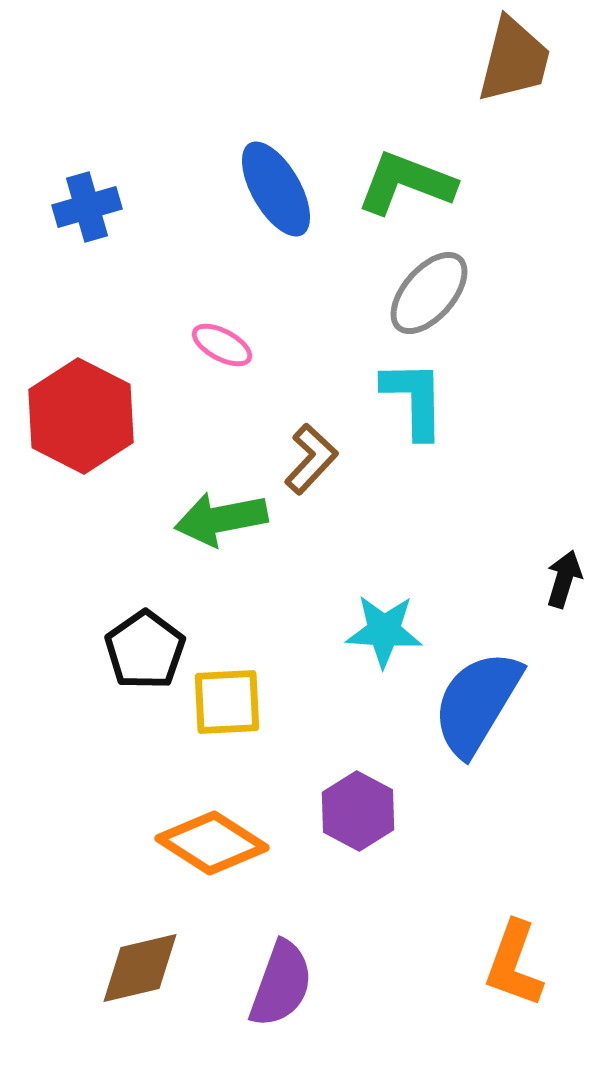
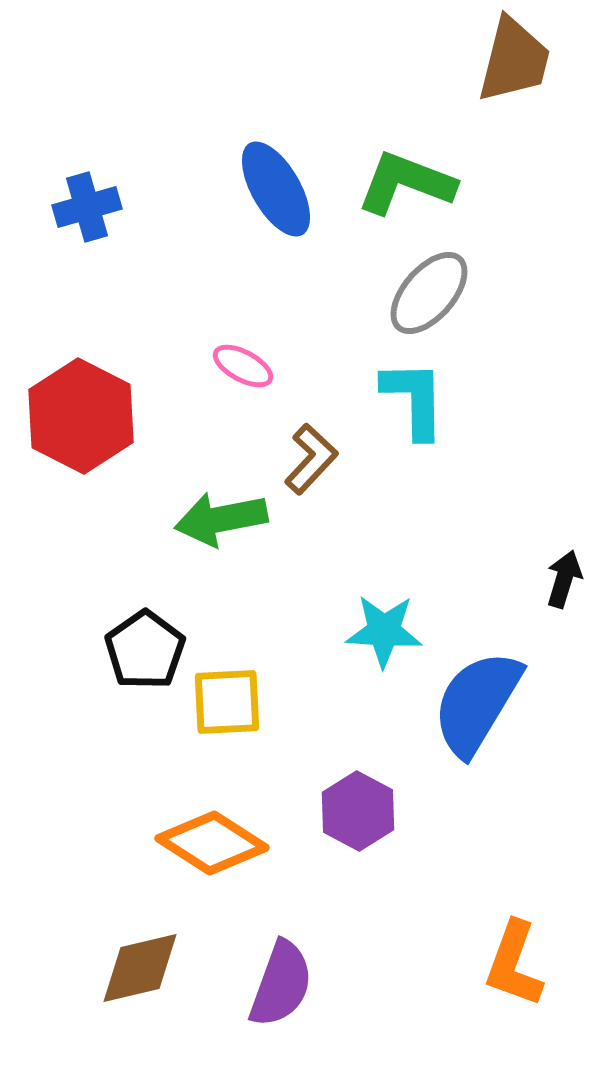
pink ellipse: moved 21 px right, 21 px down
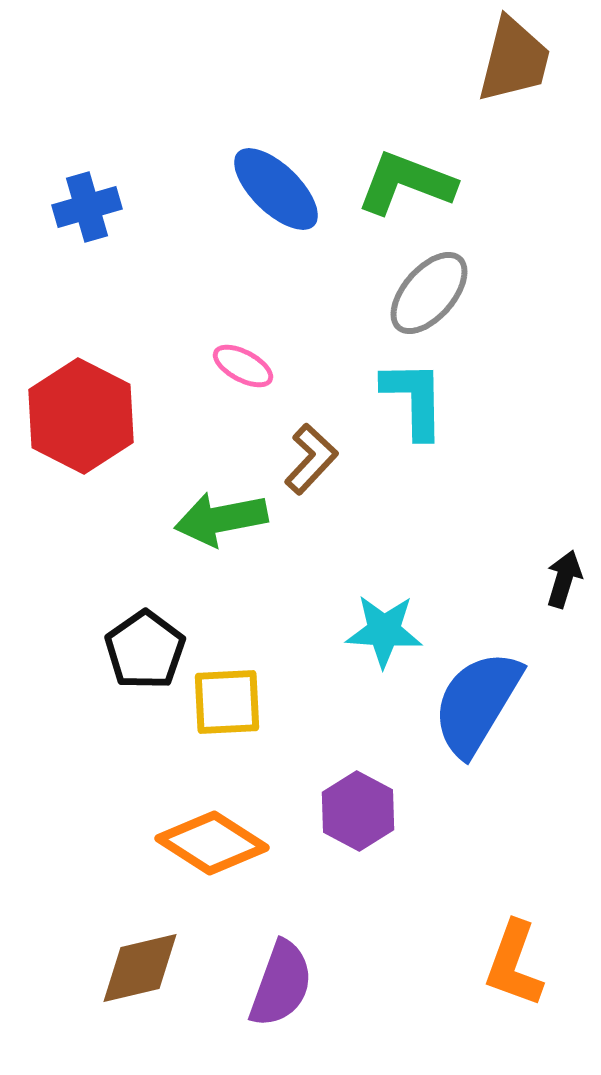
blue ellipse: rotated 16 degrees counterclockwise
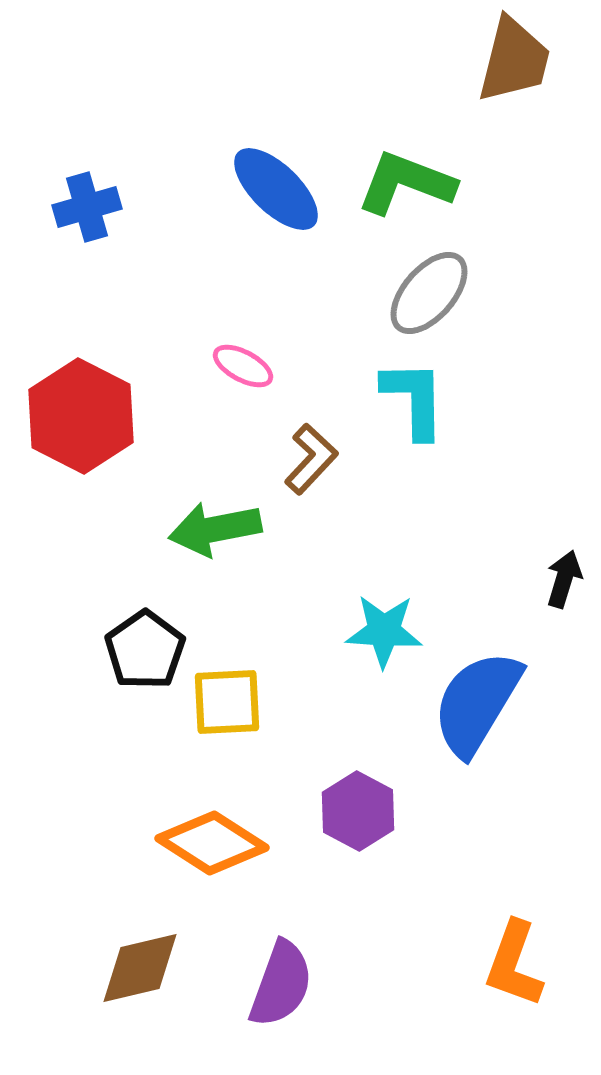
green arrow: moved 6 px left, 10 px down
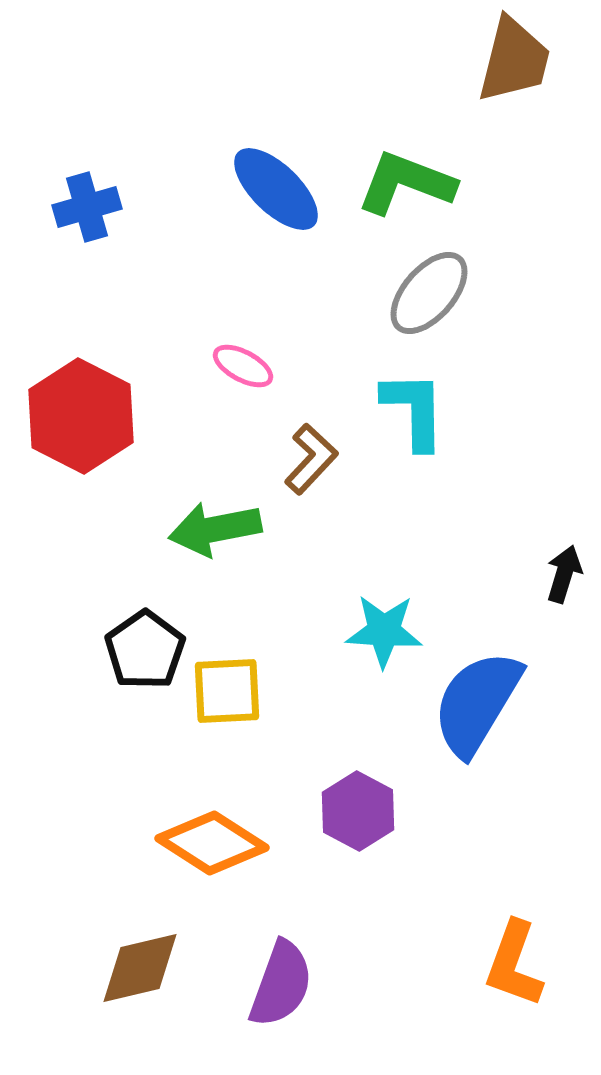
cyan L-shape: moved 11 px down
black arrow: moved 5 px up
yellow square: moved 11 px up
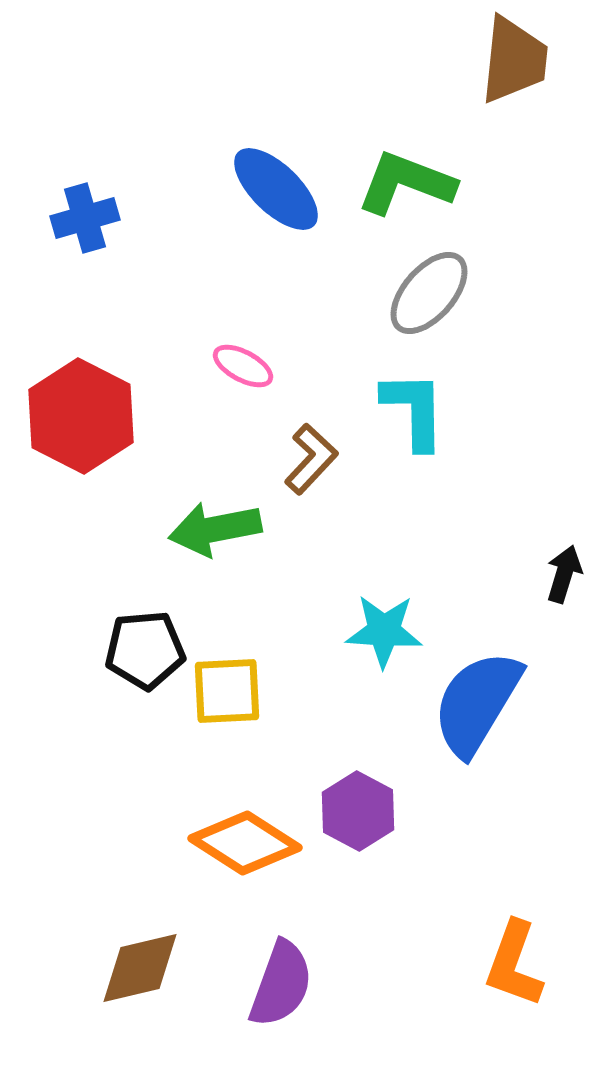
brown trapezoid: rotated 8 degrees counterclockwise
blue cross: moved 2 px left, 11 px down
black pentagon: rotated 30 degrees clockwise
orange diamond: moved 33 px right
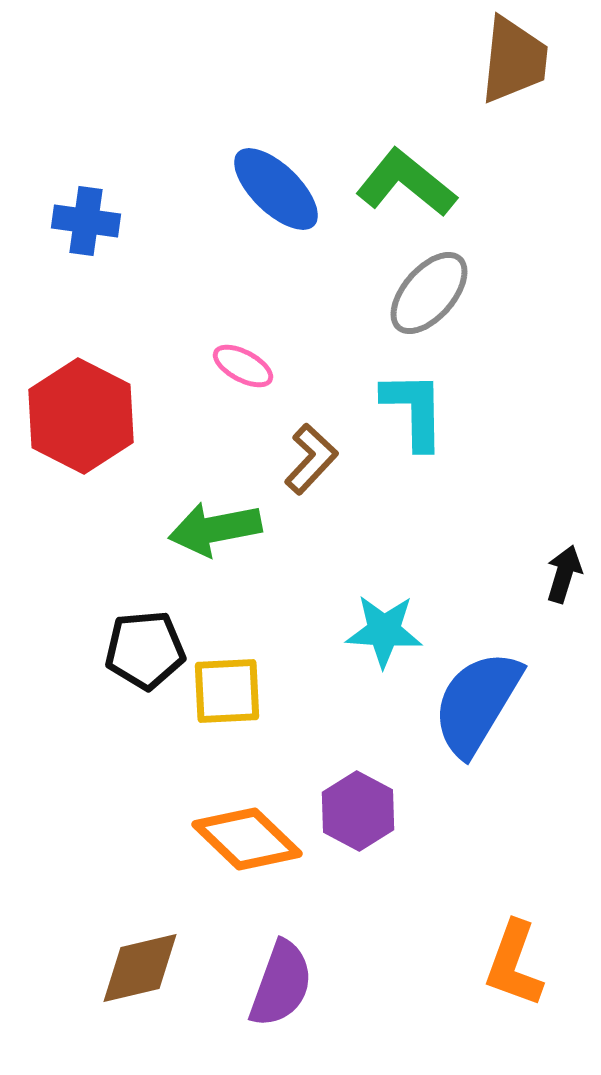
green L-shape: rotated 18 degrees clockwise
blue cross: moved 1 px right, 3 px down; rotated 24 degrees clockwise
orange diamond: moved 2 px right, 4 px up; rotated 11 degrees clockwise
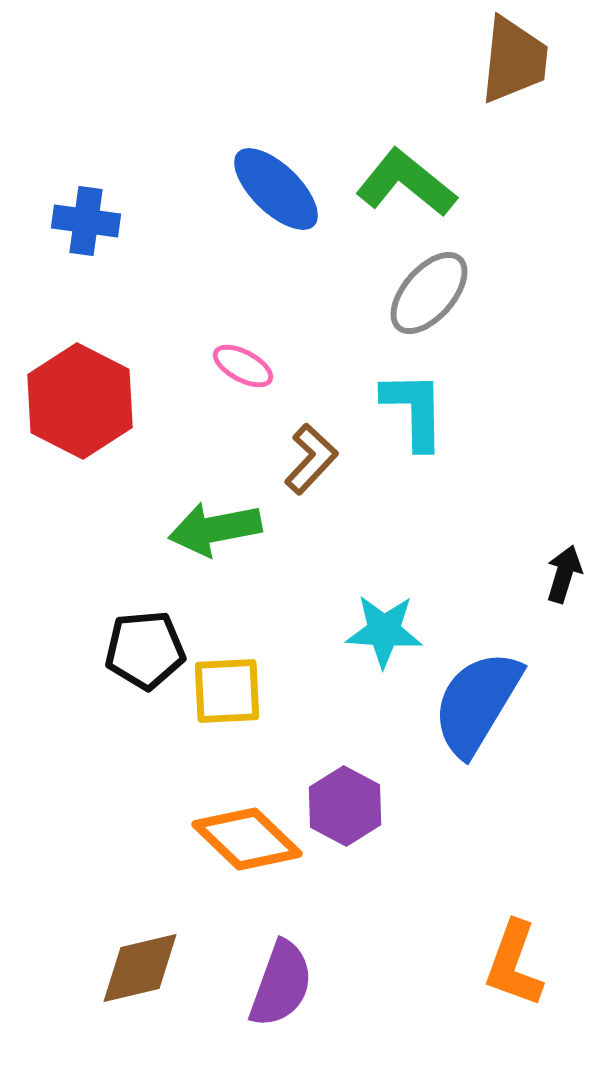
red hexagon: moved 1 px left, 15 px up
purple hexagon: moved 13 px left, 5 px up
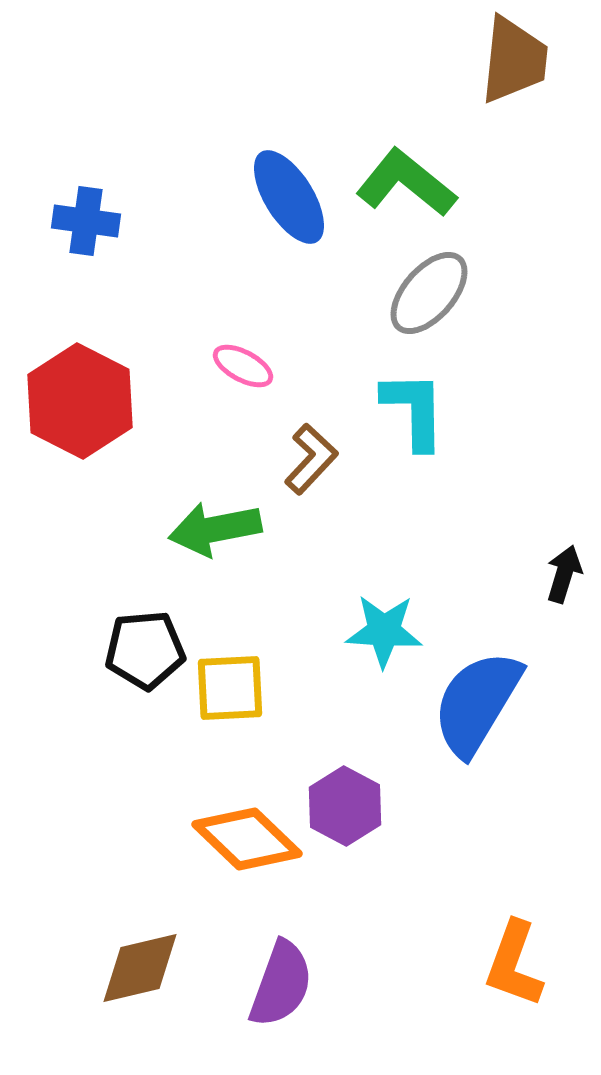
blue ellipse: moved 13 px right, 8 px down; rotated 14 degrees clockwise
yellow square: moved 3 px right, 3 px up
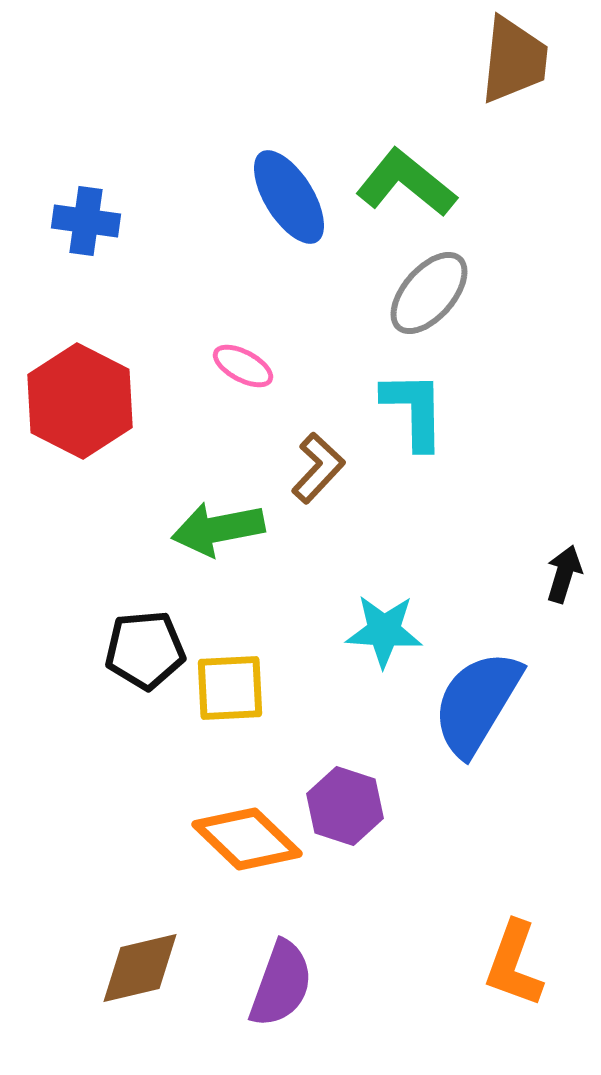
brown L-shape: moved 7 px right, 9 px down
green arrow: moved 3 px right
purple hexagon: rotated 10 degrees counterclockwise
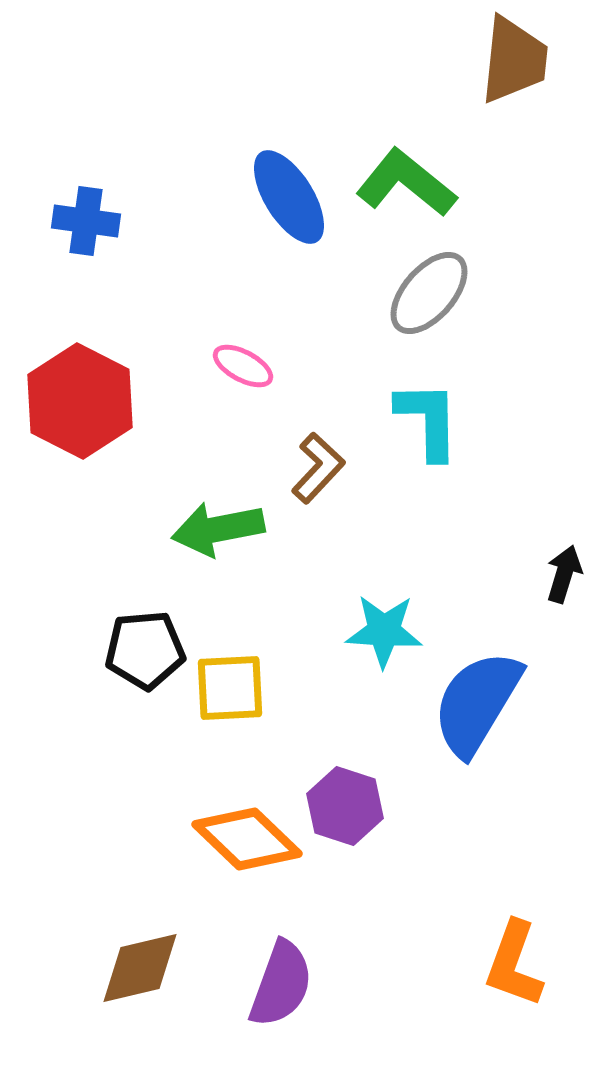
cyan L-shape: moved 14 px right, 10 px down
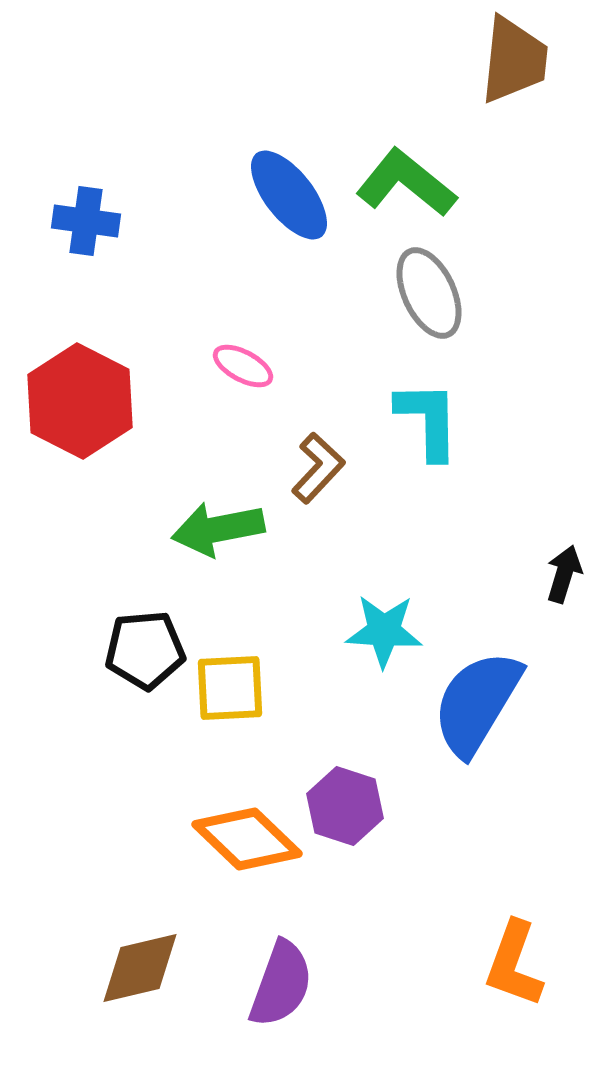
blue ellipse: moved 2 px up; rotated 6 degrees counterclockwise
gray ellipse: rotated 66 degrees counterclockwise
